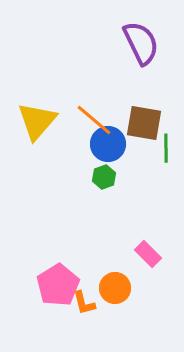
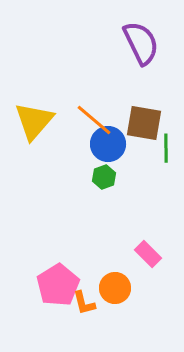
yellow triangle: moved 3 px left
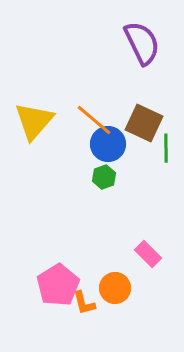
purple semicircle: moved 1 px right
brown square: rotated 15 degrees clockwise
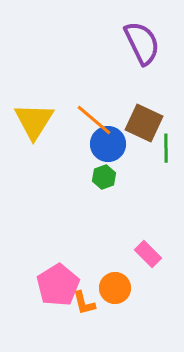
yellow triangle: rotated 9 degrees counterclockwise
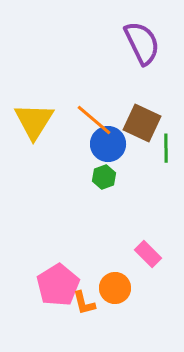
brown square: moved 2 px left
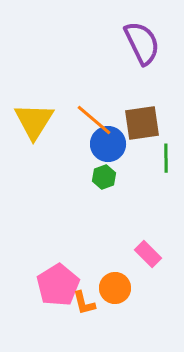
brown square: rotated 33 degrees counterclockwise
green line: moved 10 px down
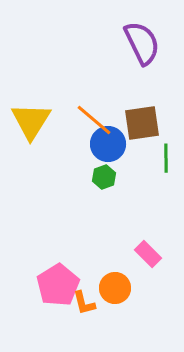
yellow triangle: moved 3 px left
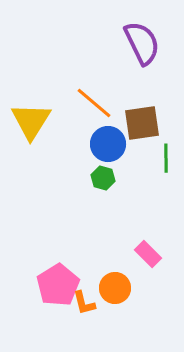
orange line: moved 17 px up
green hexagon: moved 1 px left, 1 px down; rotated 25 degrees counterclockwise
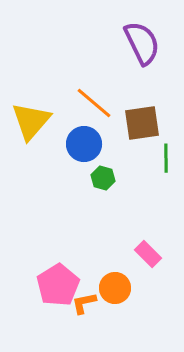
yellow triangle: rotated 9 degrees clockwise
blue circle: moved 24 px left
orange L-shape: rotated 92 degrees clockwise
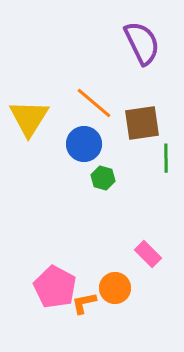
yellow triangle: moved 2 px left, 3 px up; rotated 9 degrees counterclockwise
pink pentagon: moved 3 px left, 2 px down; rotated 12 degrees counterclockwise
